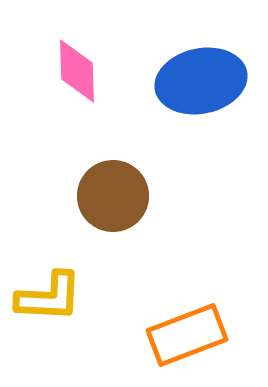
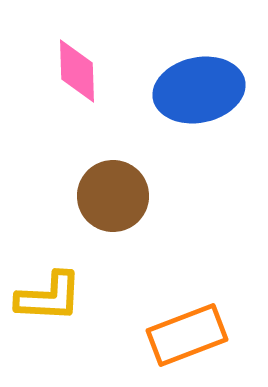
blue ellipse: moved 2 px left, 9 px down
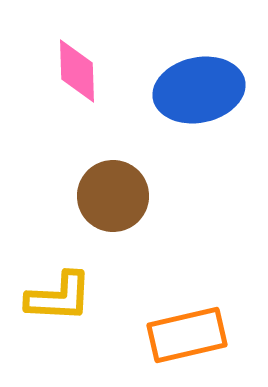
yellow L-shape: moved 10 px right
orange rectangle: rotated 8 degrees clockwise
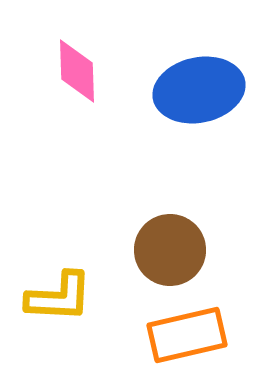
brown circle: moved 57 px right, 54 px down
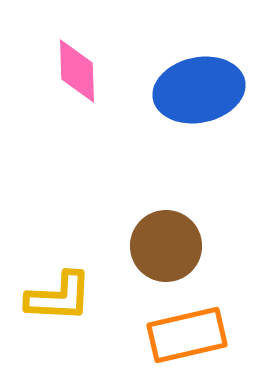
brown circle: moved 4 px left, 4 px up
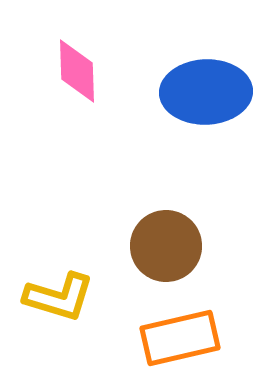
blue ellipse: moved 7 px right, 2 px down; rotated 10 degrees clockwise
yellow L-shape: rotated 14 degrees clockwise
orange rectangle: moved 7 px left, 3 px down
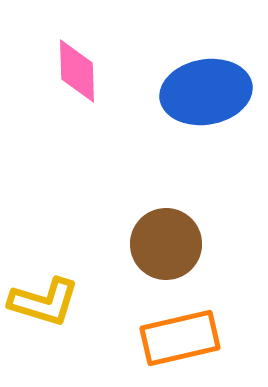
blue ellipse: rotated 8 degrees counterclockwise
brown circle: moved 2 px up
yellow L-shape: moved 15 px left, 5 px down
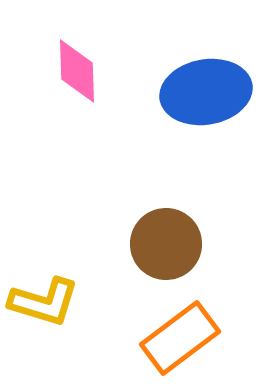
orange rectangle: rotated 24 degrees counterclockwise
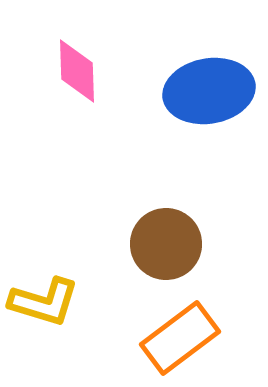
blue ellipse: moved 3 px right, 1 px up
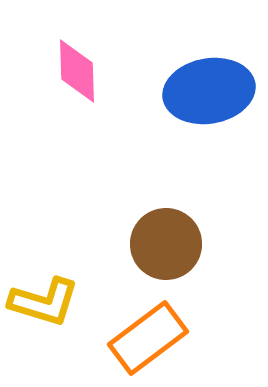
orange rectangle: moved 32 px left
